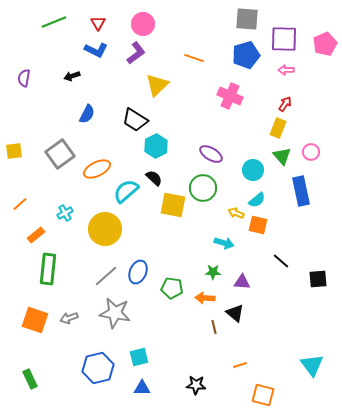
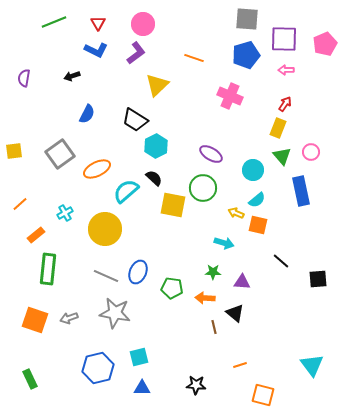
gray line at (106, 276): rotated 65 degrees clockwise
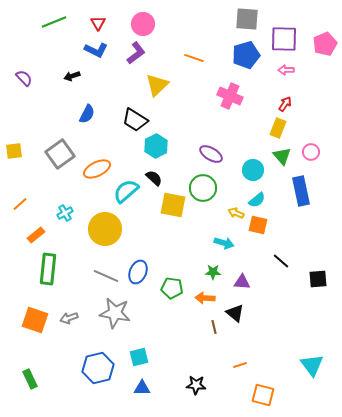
purple semicircle at (24, 78): rotated 126 degrees clockwise
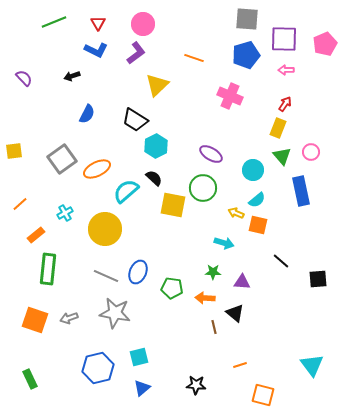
gray square at (60, 154): moved 2 px right, 5 px down
blue triangle at (142, 388): rotated 42 degrees counterclockwise
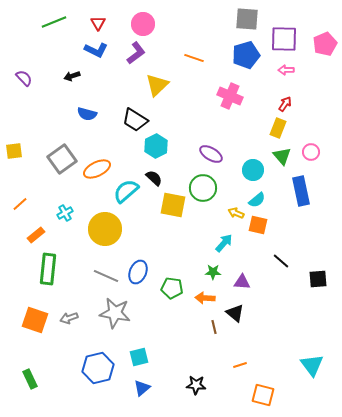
blue semicircle at (87, 114): rotated 78 degrees clockwise
cyan arrow at (224, 243): rotated 66 degrees counterclockwise
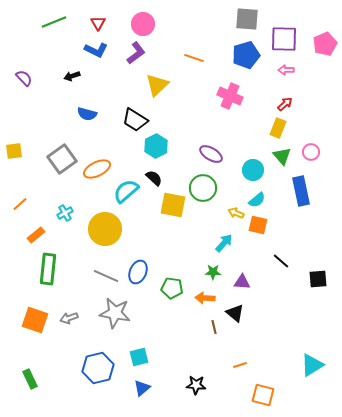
red arrow at (285, 104): rotated 14 degrees clockwise
cyan triangle at (312, 365): rotated 35 degrees clockwise
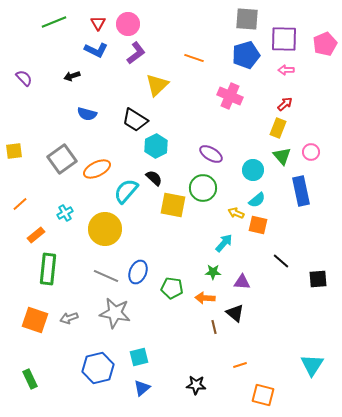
pink circle at (143, 24): moved 15 px left
cyan semicircle at (126, 191): rotated 8 degrees counterclockwise
cyan triangle at (312, 365): rotated 25 degrees counterclockwise
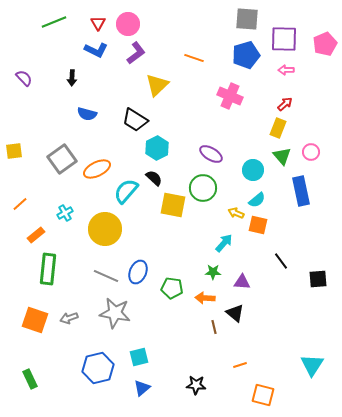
black arrow at (72, 76): moved 2 px down; rotated 70 degrees counterclockwise
cyan hexagon at (156, 146): moved 1 px right, 2 px down
black line at (281, 261): rotated 12 degrees clockwise
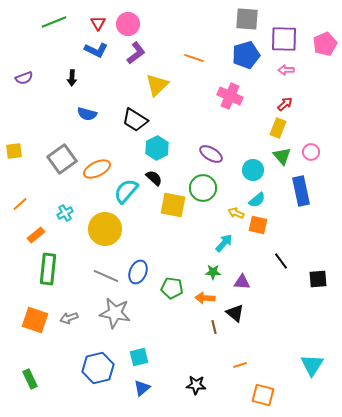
purple semicircle at (24, 78): rotated 114 degrees clockwise
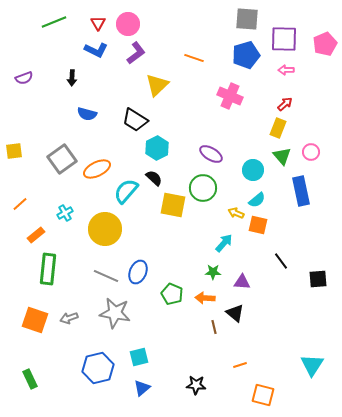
green pentagon at (172, 288): moved 6 px down; rotated 15 degrees clockwise
